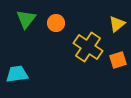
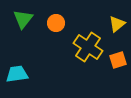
green triangle: moved 3 px left
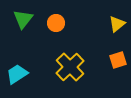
yellow cross: moved 18 px left, 20 px down; rotated 12 degrees clockwise
cyan trapezoid: rotated 25 degrees counterclockwise
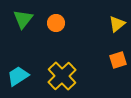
yellow cross: moved 8 px left, 9 px down
cyan trapezoid: moved 1 px right, 2 px down
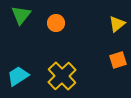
green triangle: moved 2 px left, 4 px up
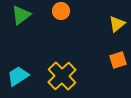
green triangle: rotated 15 degrees clockwise
orange circle: moved 5 px right, 12 px up
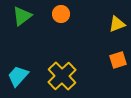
orange circle: moved 3 px down
green triangle: moved 1 px right, 1 px down
yellow triangle: rotated 18 degrees clockwise
cyan trapezoid: rotated 15 degrees counterclockwise
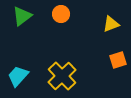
yellow triangle: moved 6 px left
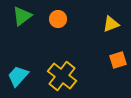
orange circle: moved 3 px left, 5 px down
yellow cross: rotated 8 degrees counterclockwise
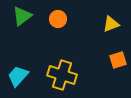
yellow cross: moved 1 px up; rotated 20 degrees counterclockwise
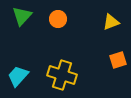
green triangle: rotated 10 degrees counterclockwise
yellow triangle: moved 2 px up
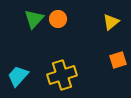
green triangle: moved 12 px right, 3 px down
yellow triangle: rotated 18 degrees counterclockwise
yellow cross: rotated 36 degrees counterclockwise
